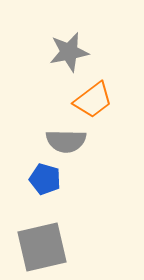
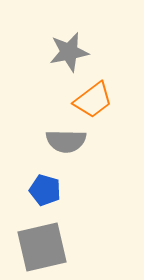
blue pentagon: moved 11 px down
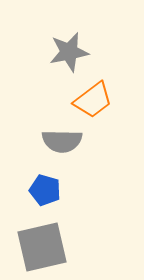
gray semicircle: moved 4 px left
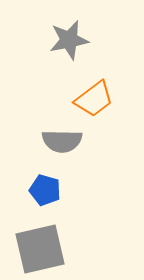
gray star: moved 12 px up
orange trapezoid: moved 1 px right, 1 px up
gray square: moved 2 px left, 2 px down
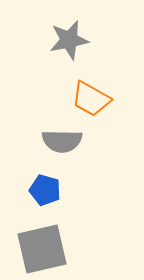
orange trapezoid: moved 3 px left; rotated 66 degrees clockwise
gray square: moved 2 px right
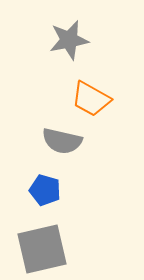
gray semicircle: rotated 12 degrees clockwise
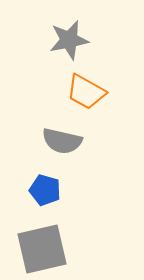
orange trapezoid: moved 5 px left, 7 px up
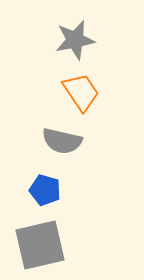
gray star: moved 6 px right
orange trapezoid: moved 5 px left; rotated 153 degrees counterclockwise
gray square: moved 2 px left, 4 px up
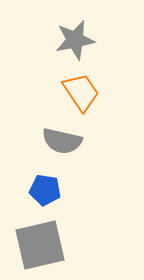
blue pentagon: rotated 8 degrees counterclockwise
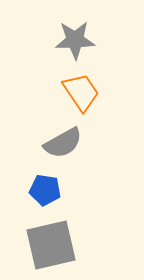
gray star: rotated 9 degrees clockwise
gray semicircle: moved 1 px right, 2 px down; rotated 42 degrees counterclockwise
gray square: moved 11 px right
